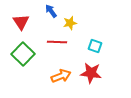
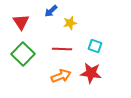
blue arrow: rotated 96 degrees counterclockwise
red line: moved 5 px right, 7 px down
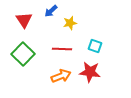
red triangle: moved 3 px right, 2 px up
red star: moved 1 px left, 1 px up
